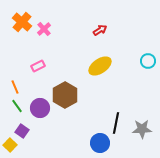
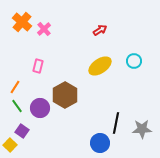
cyan circle: moved 14 px left
pink rectangle: rotated 48 degrees counterclockwise
orange line: rotated 56 degrees clockwise
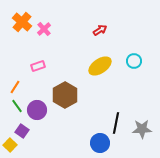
pink rectangle: rotated 56 degrees clockwise
purple circle: moved 3 px left, 2 px down
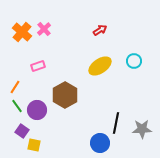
orange cross: moved 10 px down
yellow square: moved 24 px right; rotated 32 degrees counterclockwise
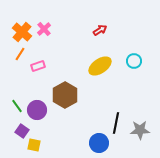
orange line: moved 5 px right, 33 px up
gray star: moved 2 px left, 1 px down
blue circle: moved 1 px left
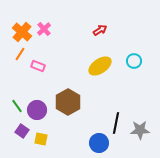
pink rectangle: rotated 40 degrees clockwise
brown hexagon: moved 3 px right, 7 px down
yellow square: moved 7 px right, 6 px up
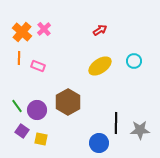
orange line: moved 1 px left, 4 px down; rotated 32 degrees counterclockwise
black line: rotated 10 degrees counterclockwise
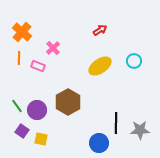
pink cross: moved 9 px right, 19 px down
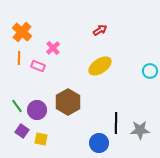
cyan circle: moved 16 px right, 10 px down
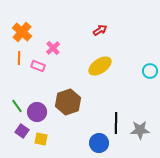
brown hexagon: rotated 10 degrees clockwise
purple circle: moved 2 px down
